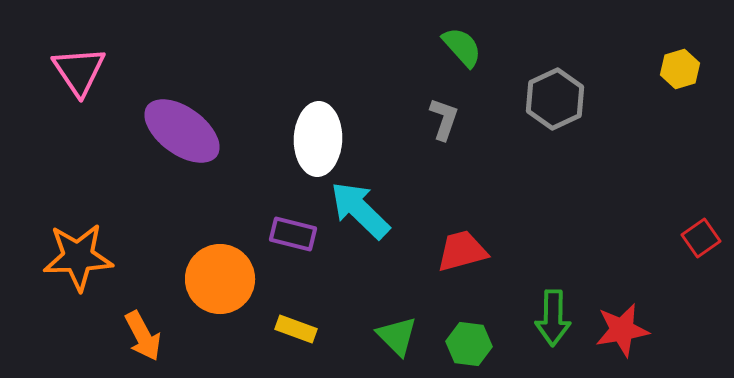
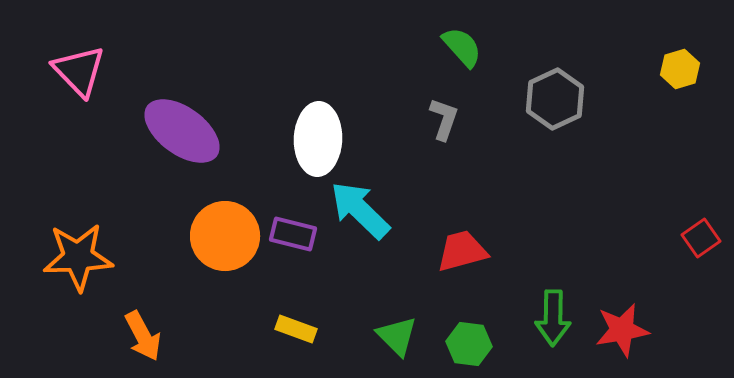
pink triangle: rotated 10 degrees counterclockwise
orange circle: moved 5 px right, 43 px up
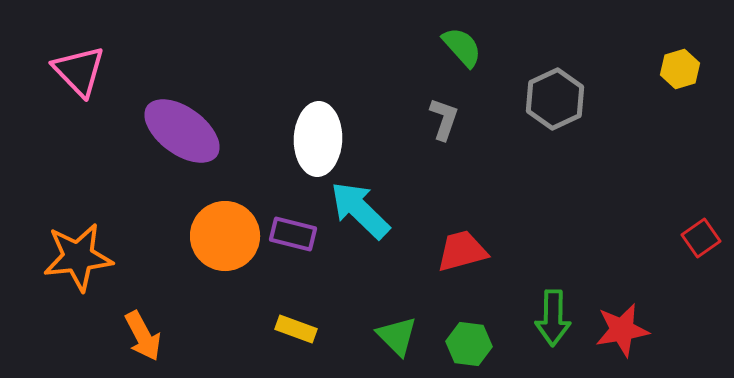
orange star: rotated 4 degrees counterclockwise
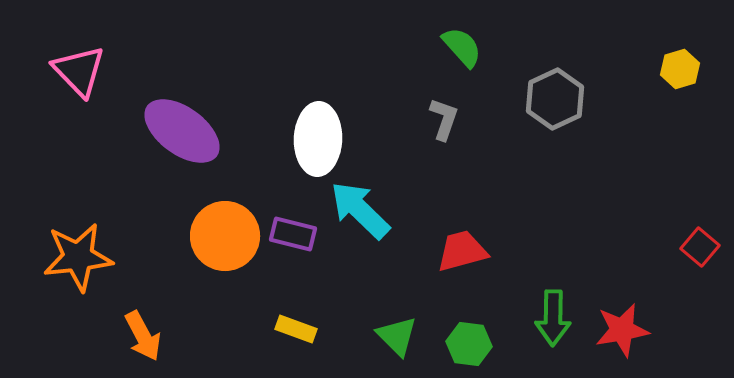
red square: moved 1 px left, 9 px down; rotated 15 degrees counterclockwise
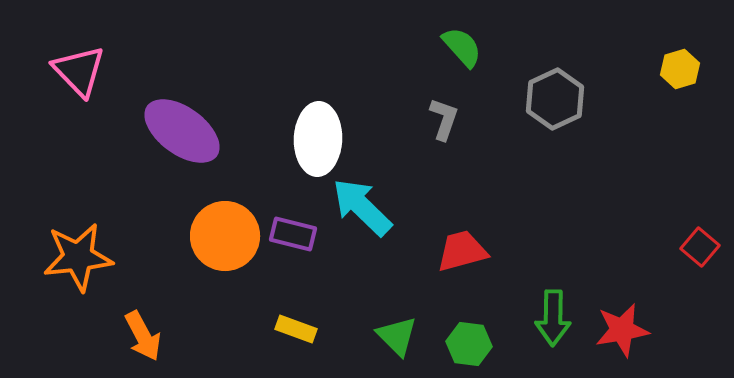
cyan arrow: moved 2 px right, 3 px up
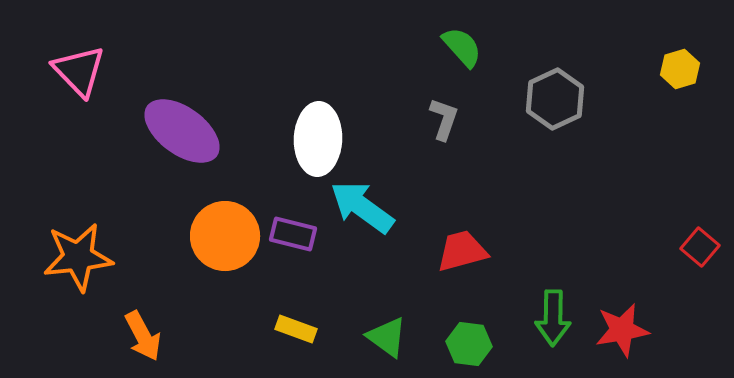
cyan arrow: rotated 8 degrees counterclockwise
green triangle: moved 10 px left, 1 px down; rotated 9 degrees counterclockwise
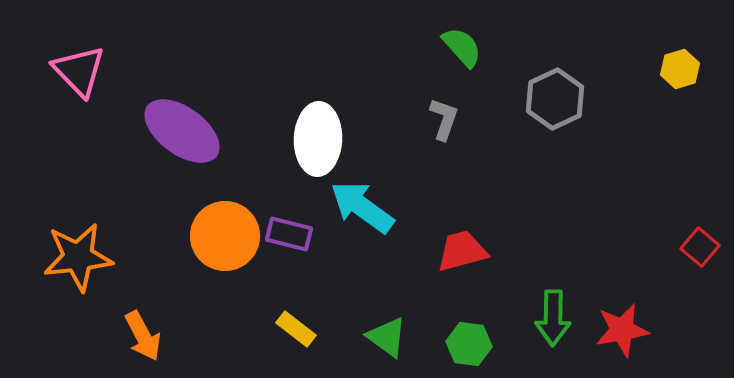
purple rectangle: moved 4 px left
yellow rectangle: rotated 18 degrees clockwise
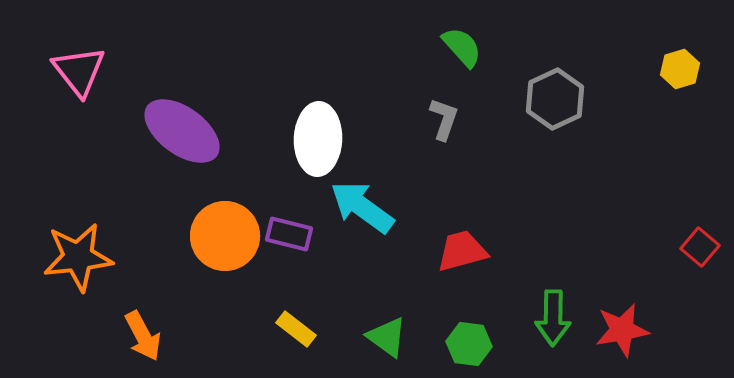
pink triangle: rotated 6 degrees clockwise
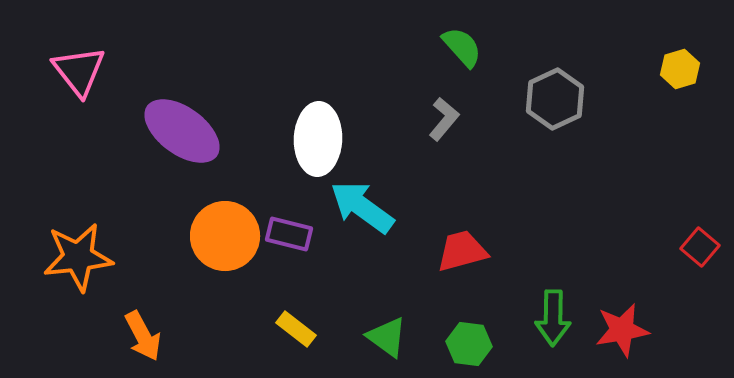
gray L-shape: rotated 21 degrees clockwise
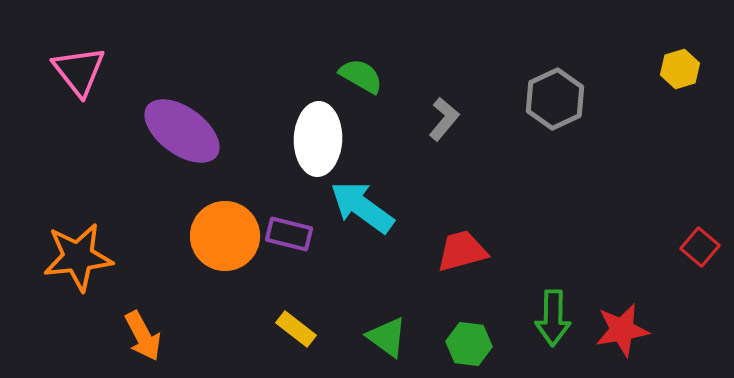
green semicircle: moved 101 px left, 29 px down; rotated 18 degrees counterclockwise
